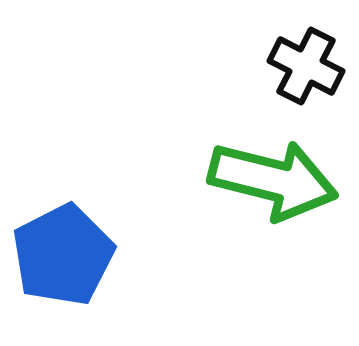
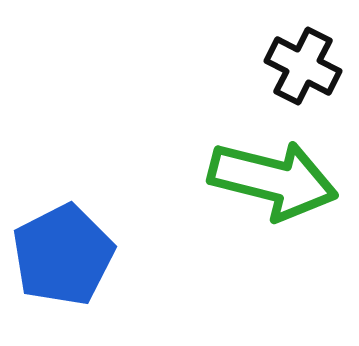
black cross: moved 3 px left
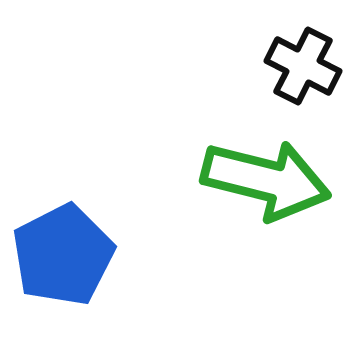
green arrow: moved 7 px left
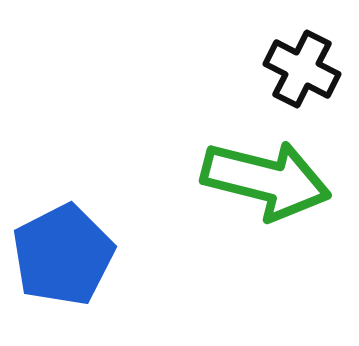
black cross: moved 1 px left, 3 px down
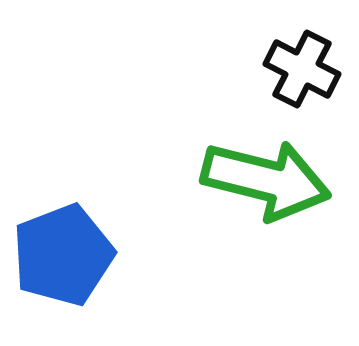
blue pentagon: rotated 6 degrees clockwise
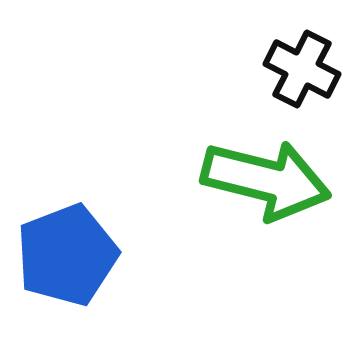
blue pentagon: moved 4 px right
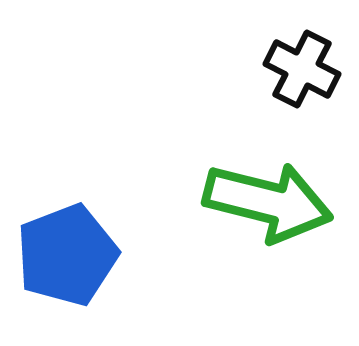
green arrow: moved 2 px right, 22 px down
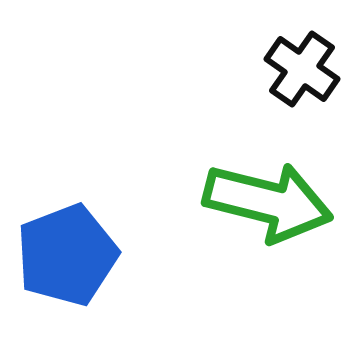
black cross: rotated 8 degrees clockwise
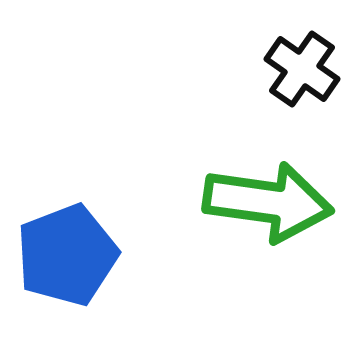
green arrow: rotated 6 degrees counterclockwise
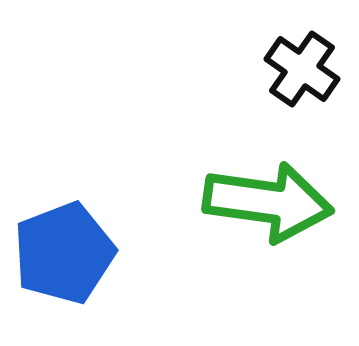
blue pentagon: moved 3 px left, 2 px up
